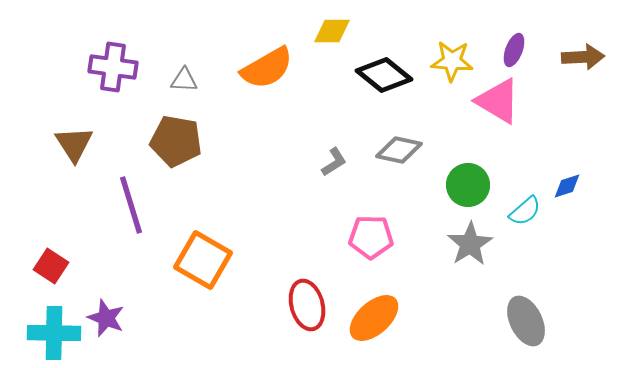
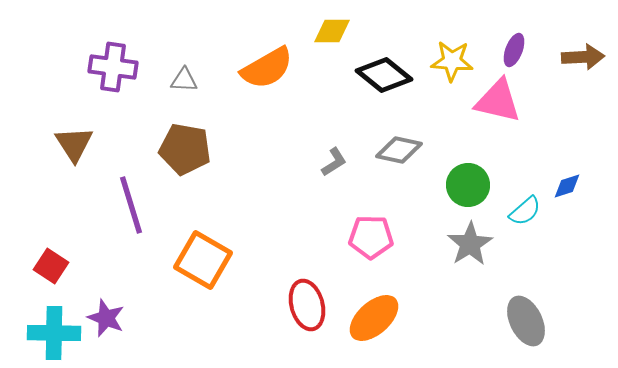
pink triangle: rotated 18 degrees counterclockwise
brown pentagon: moved 9 px right, 8 px down
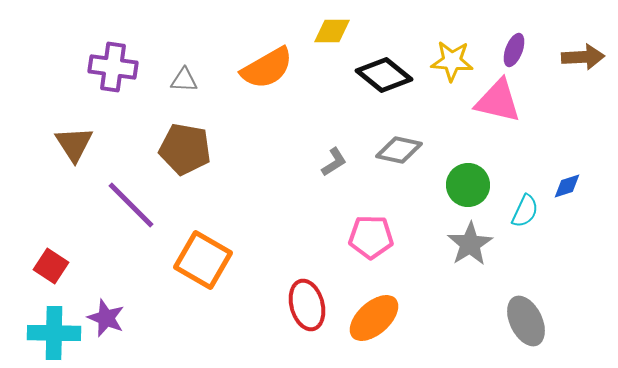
purple line: rotated 28 degrees counterclockwise
cyan semicircle: rotated 24 degrees counterclockwise
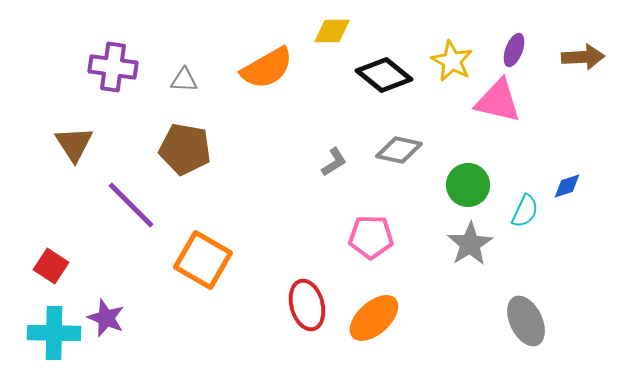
yellow star: rotated 24 degrees clockwise
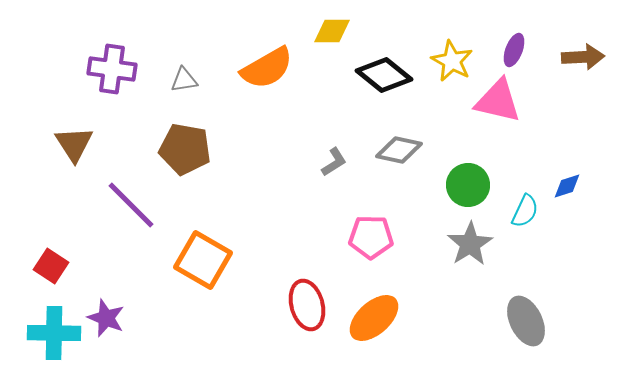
purple cross: moved 1 px left, 2 px down
gray triangle: rotated 12 degrees counterclockwise
